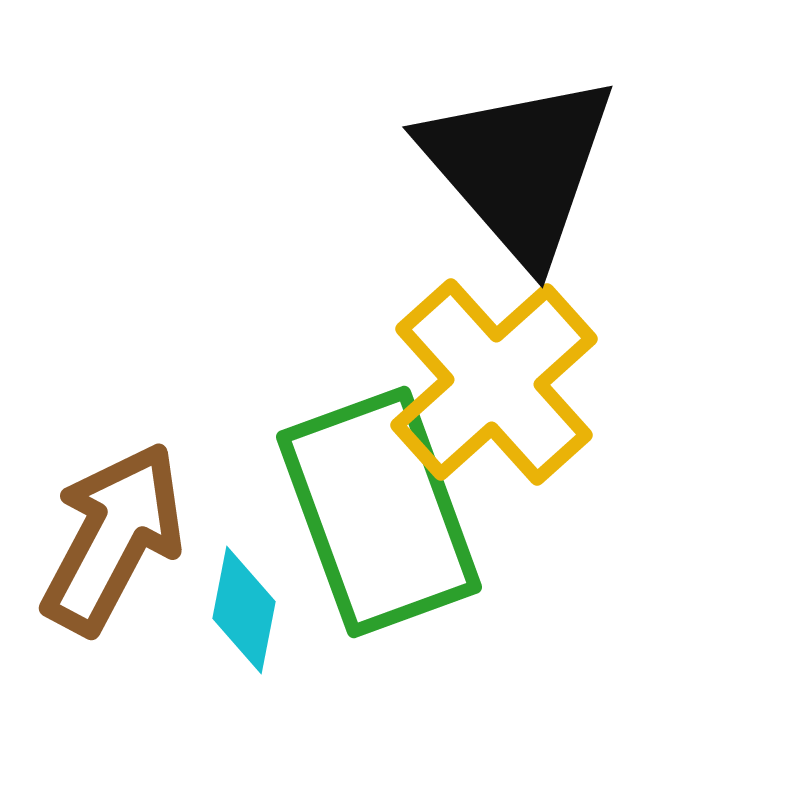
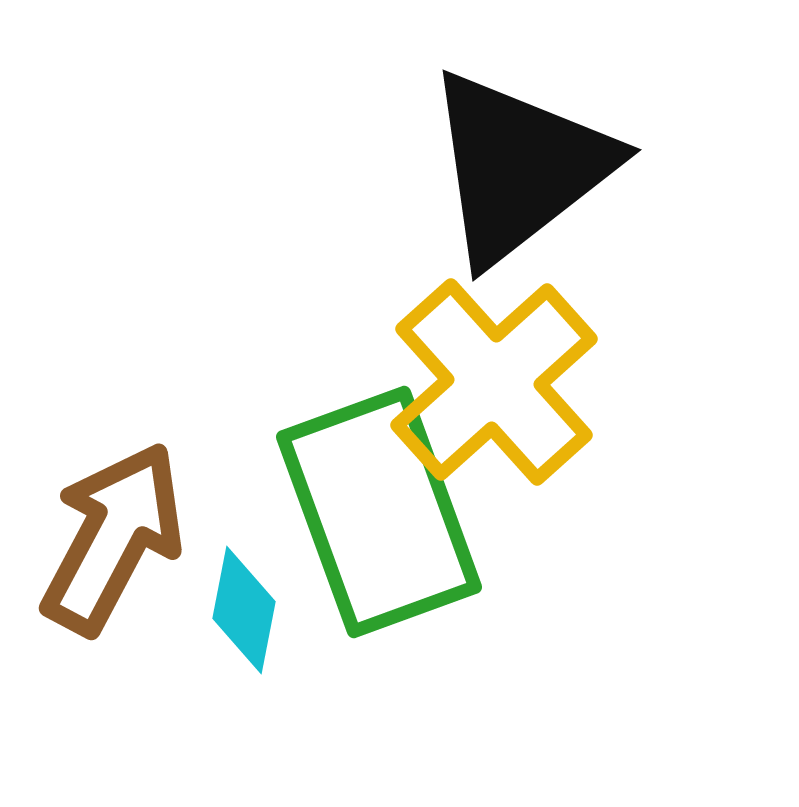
black triangle: rotated 33 degrees clockwise
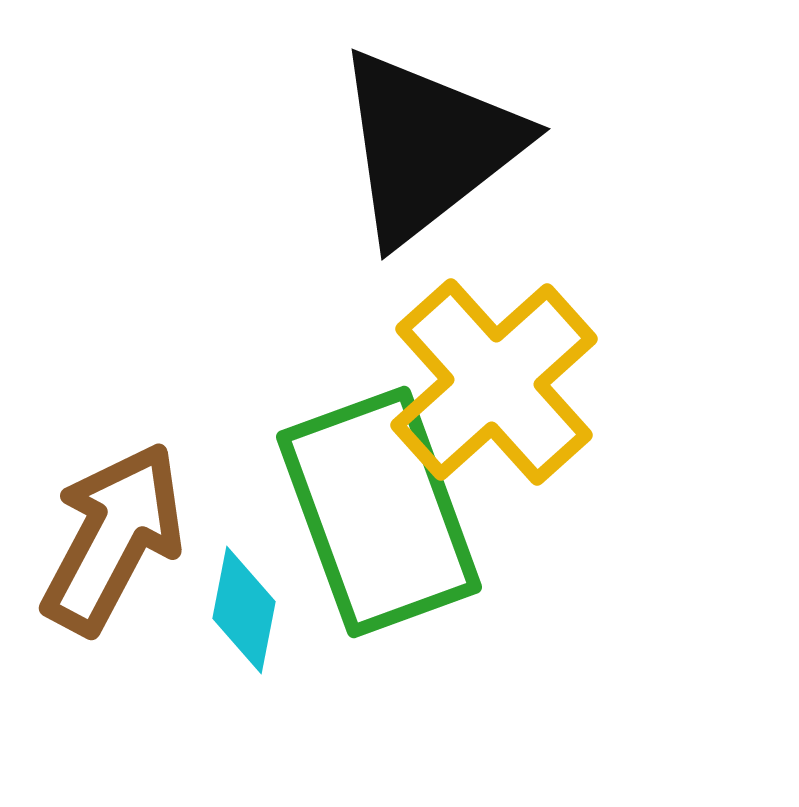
black triangle: moved 91 px left, 21 px up
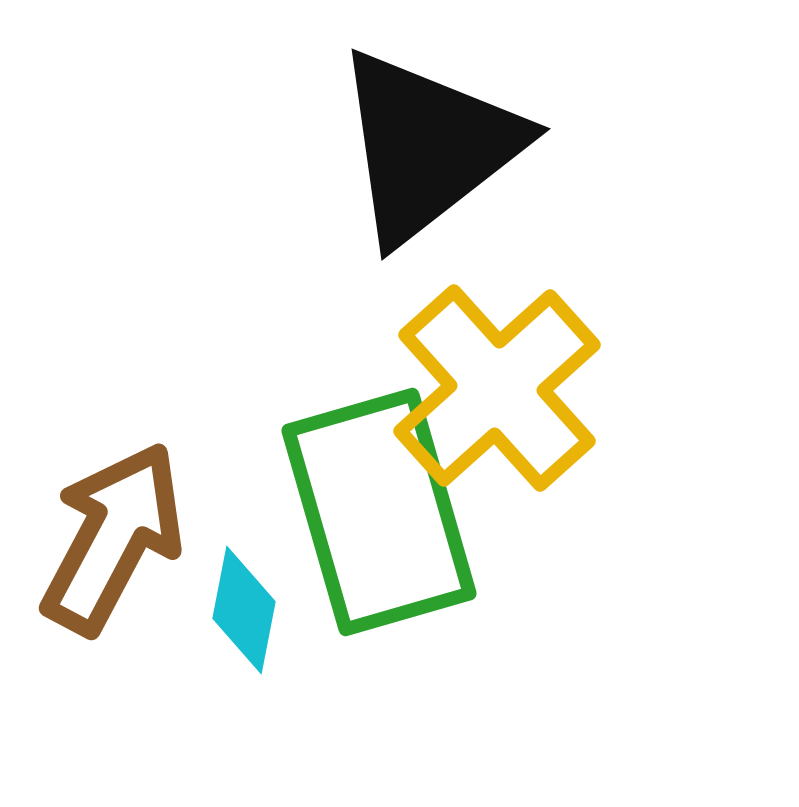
yellow cross: moved 3 px right, 6 px down
green rectangle: rotated 4 degrees clockwise
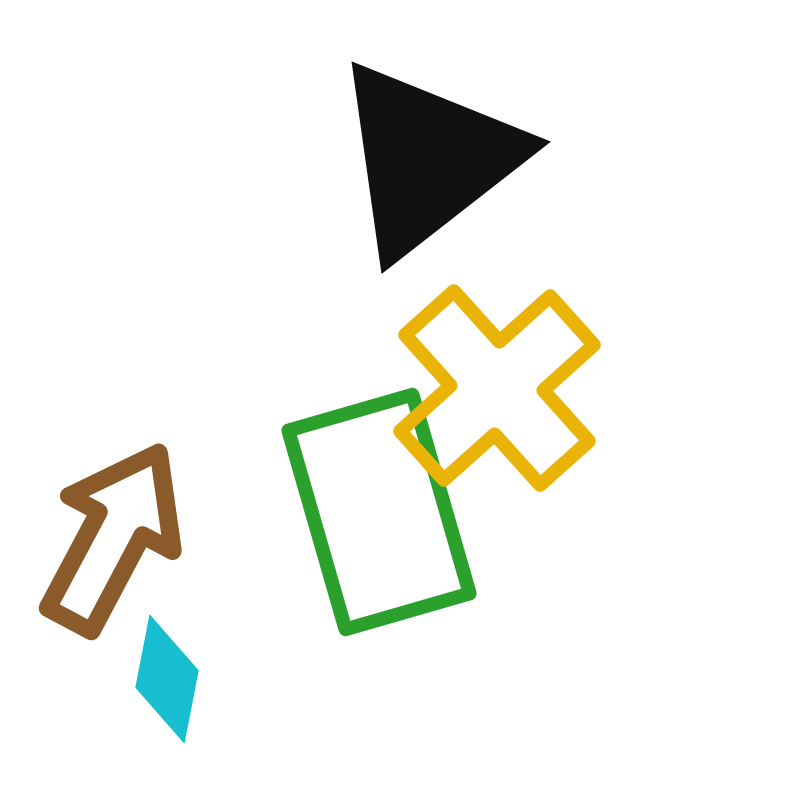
black triangle: moved 13 px down
cyan diamond: moved 77 px left, 69 px down
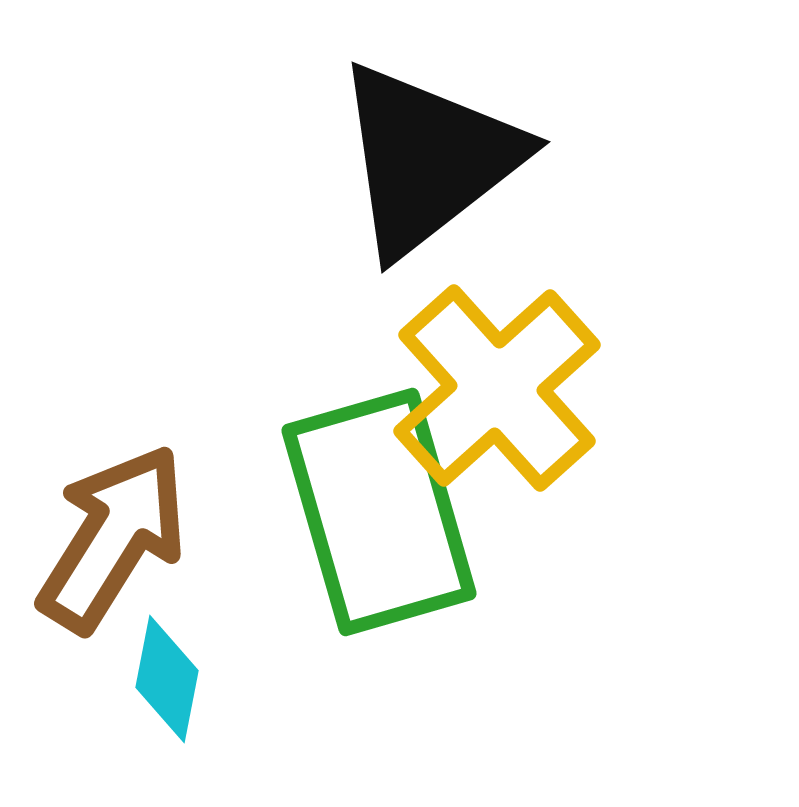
brown arrow: rotated 4 degrees clockwise
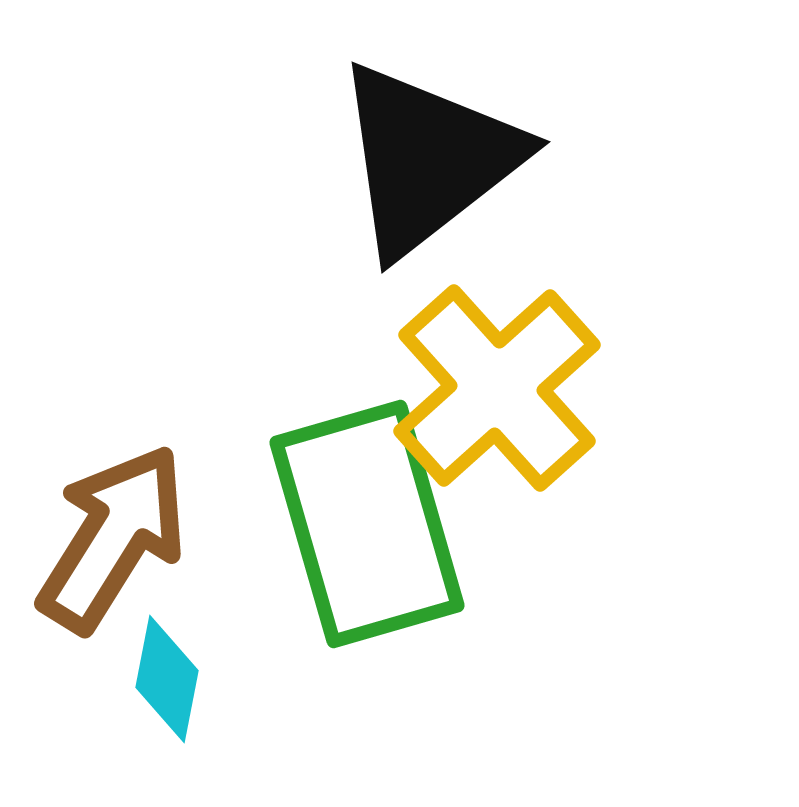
green rectangle: moved 12 px left, 12 px down
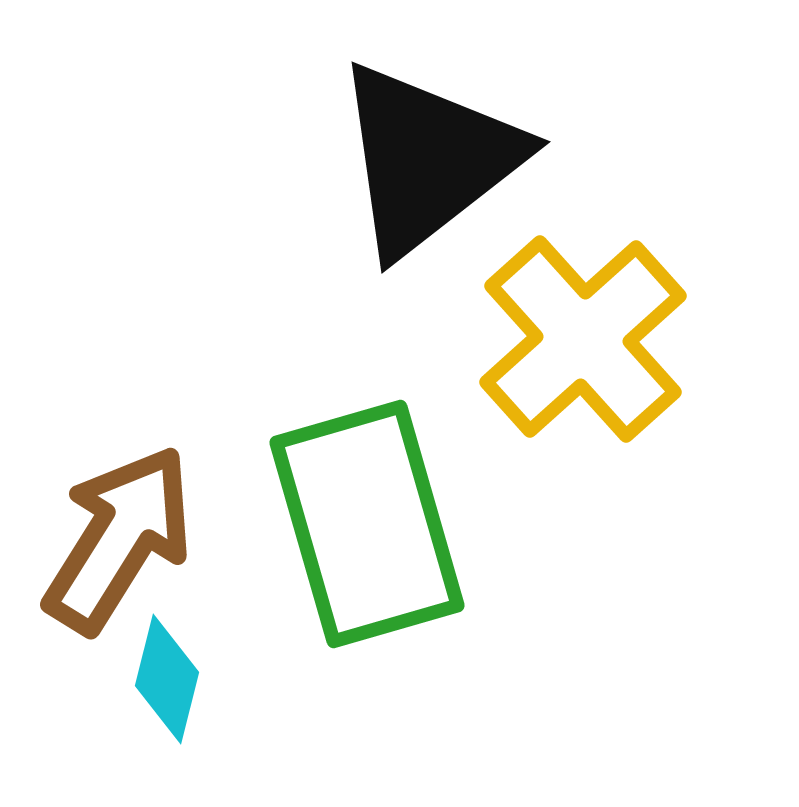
yellow cross: moved 86 px right, 49 px up
brown arrow: moved 6 px right, 1 px down
cyan diamond: rotated 3 degrees clockwise
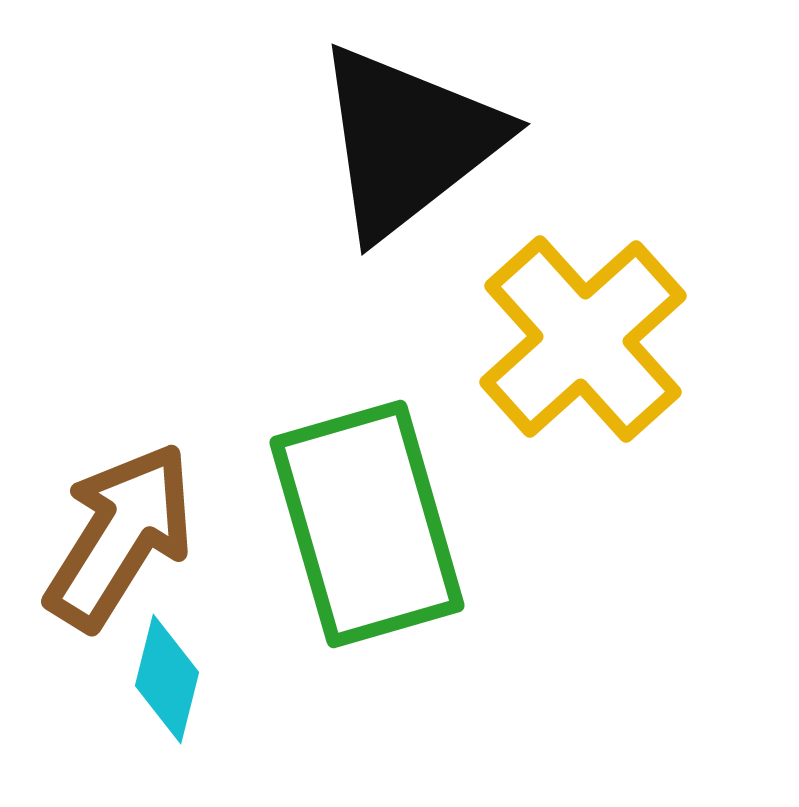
black triangle: moved 20 px left, 18 px up
brown arrow: moved 1 px right, 3 px up
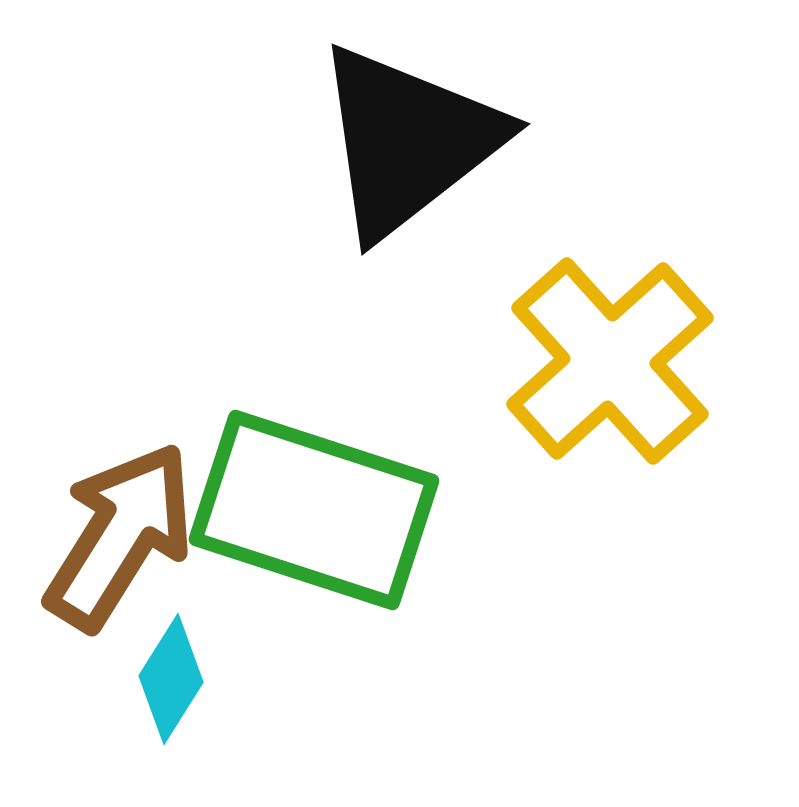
yellow cross: moved 27 px right, 22 px down
green rectangle: moved 53 px left, 14 px up; rotated 56 degrees counterclockwise
cyan diamond: moved 4 px right; rotated 18 degrees clockwise
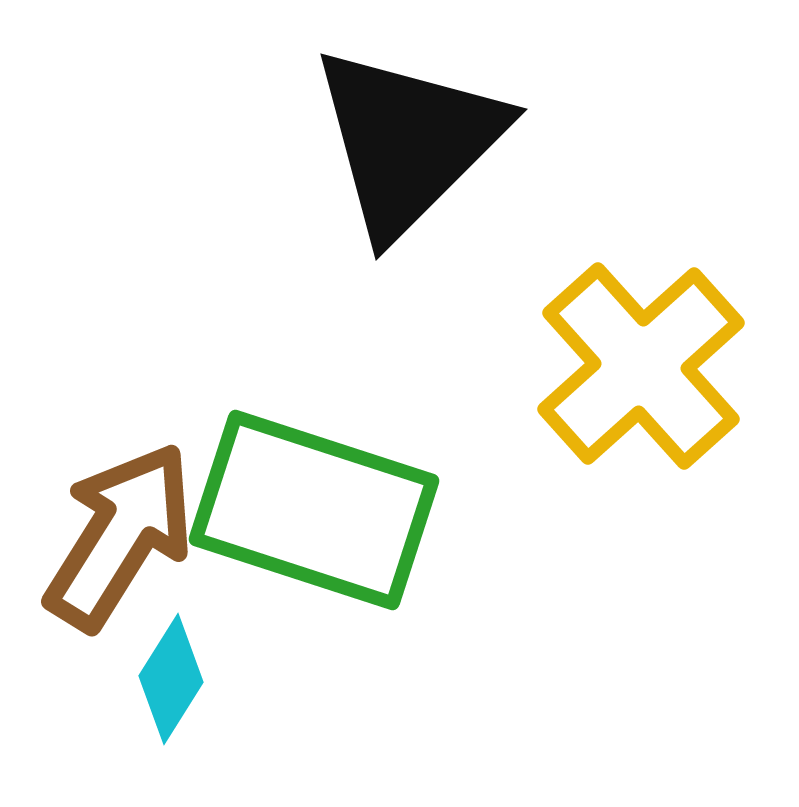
black triangle: rotated 7 degrees counterclockwise
yellow cross: moved 31 px right, 5 px down
